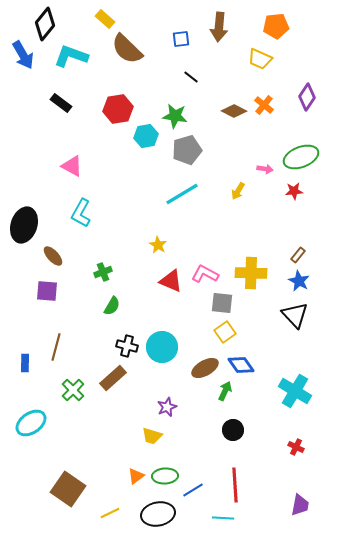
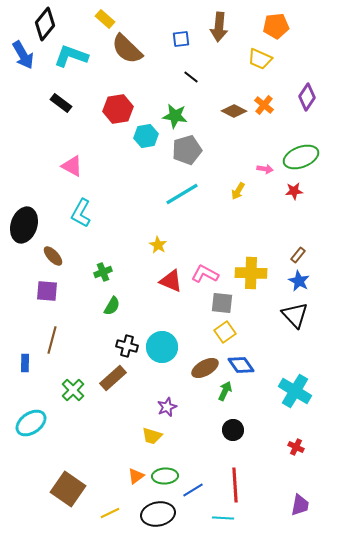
brown line at (56, 347): moved 4 px left, 7 px up
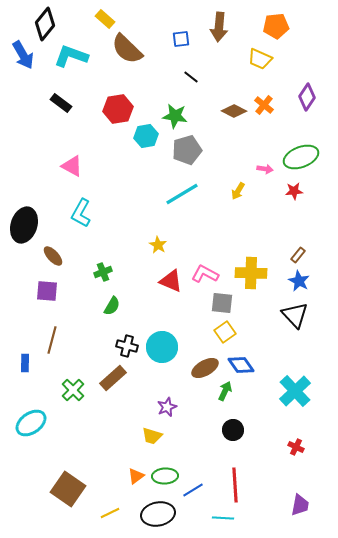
cyan cross at (295, 391): rotated 16 degrees clockwise
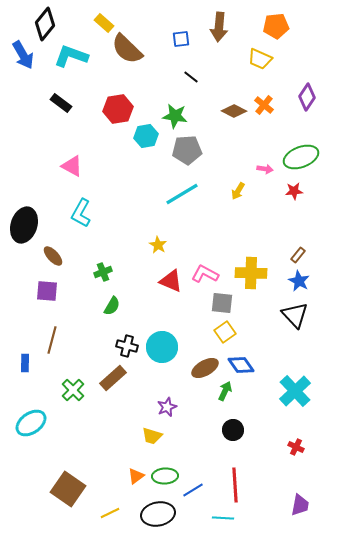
yellow rectangle at (105, 19): moved 1 px left, 4 px down
gray pentagon at (187, 150): rotated 12 degrees clockwise
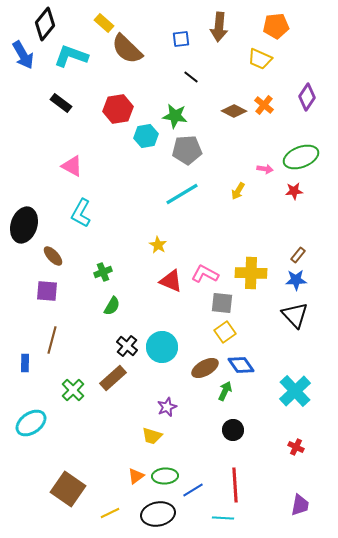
blue star at (299, 281): moved 3 px left, 1 px up; rotated 30 degrees counterclockwise
black cross at (127, 346): rotated 25 degrees clockwise
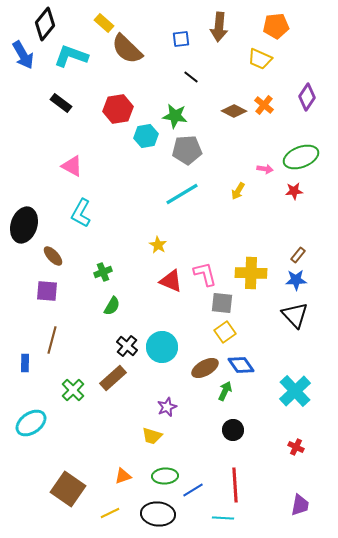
pink L-shape at (205, 274): rotated 48 degrees clockwise
orange triangle at (136, 476): moved 13 px left; rotated 18 degrees clockwise
black ellipse at (158, 514): rotated 16 degrees clockwise
